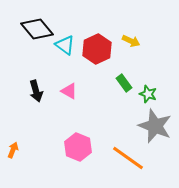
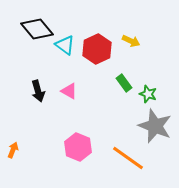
black arrow: moved 2 px right
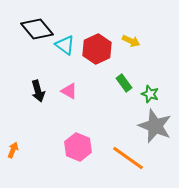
green star: moved 2 px right
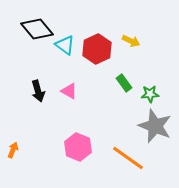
green star: rotated 24 degrees counterclockwise
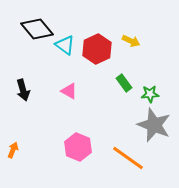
black arrow: moved 15 px left, 1 px up
gray star: moved 1 px left, 1 px up
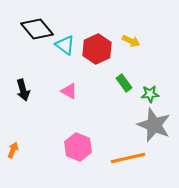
orange line: rotated 48 degrees counterclockwise
